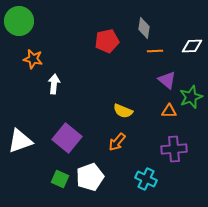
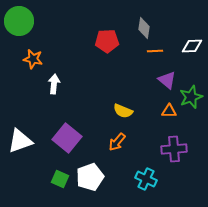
red pentagon: rotated 10 degrees clockwise
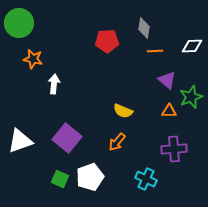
green circle: moved 2 px down
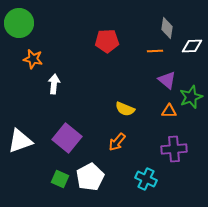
gray diamond: moved 23 px right
yellow semicircle: moved 2 px right, 2 px up
white pentagon: rotated 8 degrees counterclockwise
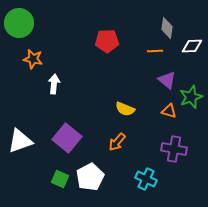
orange triangle: rotated 14 degrees clockwise
purple cross: rotated 15 degrees clockwise
